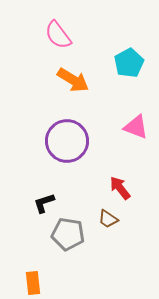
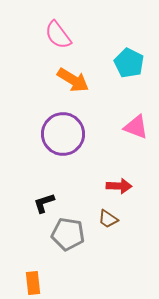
cyan pentagon: rotated 16 degrees counterclockwise
purple circle: moved 4 px left, 7 px up
red arrow: moved 1 px left, 2 px up; rotated 130 degrees clockwise
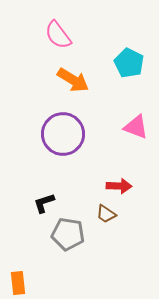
brown trapezoid: moved 2 px left, 5 px up
orange rectangle: moved 15 px left
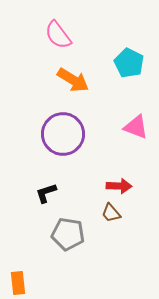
black L-shape: moved 2 px right, 10 px up
brown trapezoid: moved 5 px right, 1 px up; rotated 15 degrees clockwise
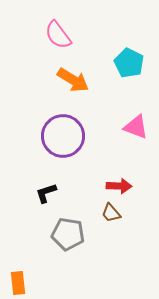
purple circle: moved 2 px down
